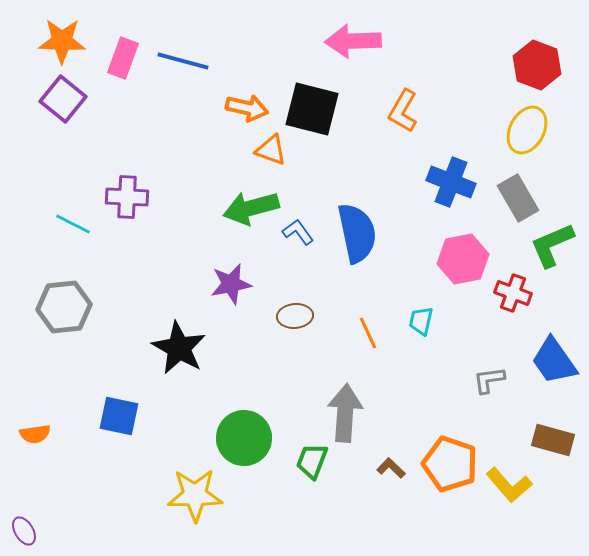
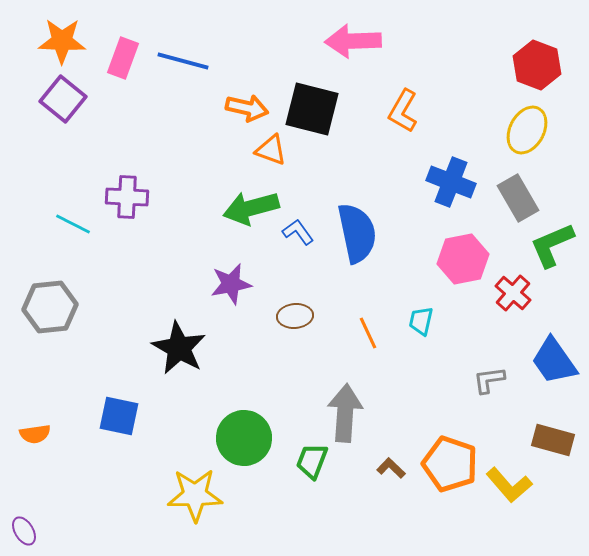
red cross: rotated 21 degrees clockwise
gray hexagon: moved 14 px left
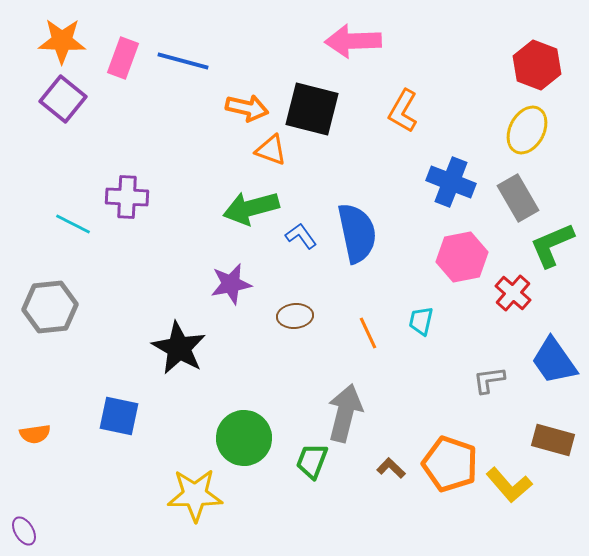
blue L-shape: moved 3 px right, 4 px down
pink hexagon: moved 1 px left, 2 px up
gray arrow: rotated 10 degrees clockwise
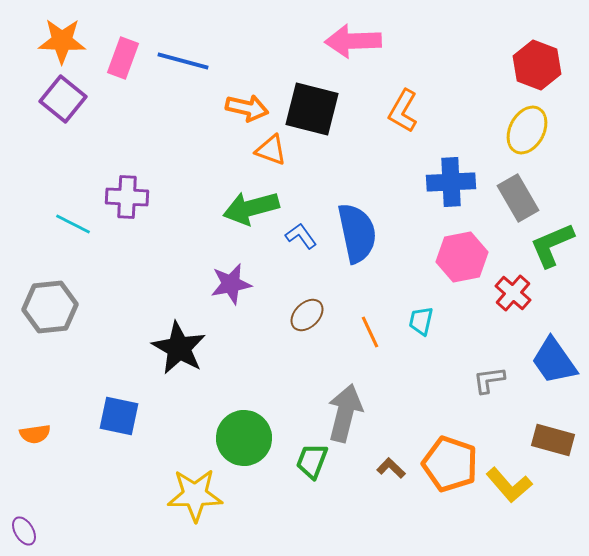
blue cross: rotated 24 degrees counterclockwise
brown ellipse: moved 12 px right, 1 px up; rotated 40 degrees counterclockwise
orange line: moved 2 px right, 1 px up
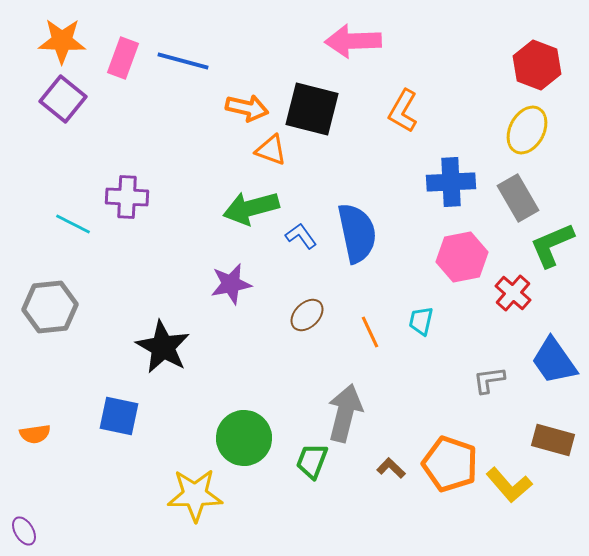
black star: moved 16 px left, 1 px up
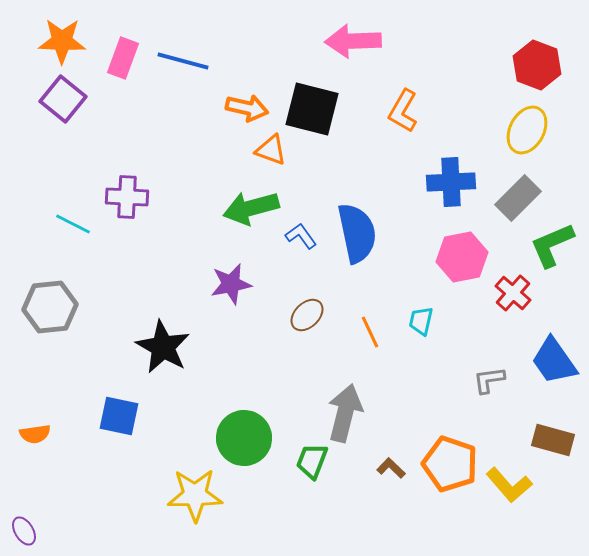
gray rectangle: rotated 75 degrees clockwise
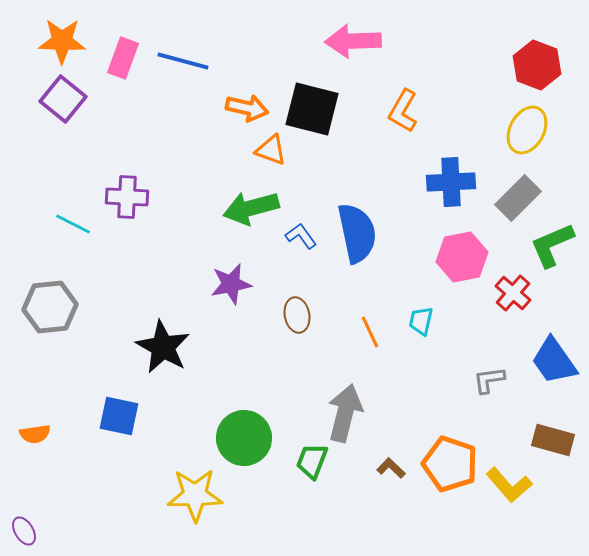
brown ellipse: moved 10 px left; rotated 56 degrees counterclockwise
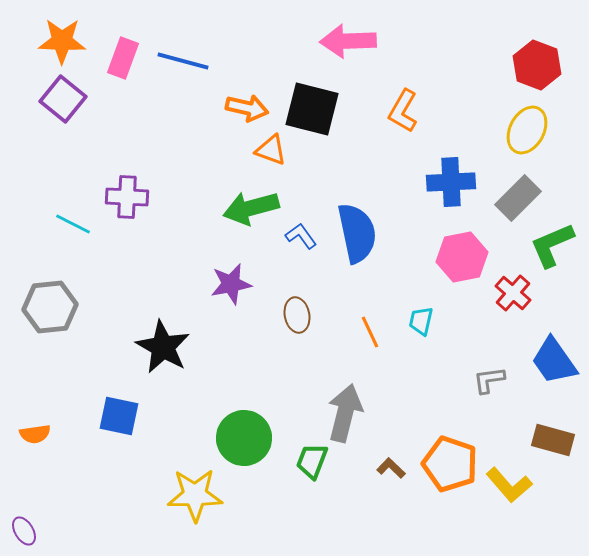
pink arrow: moved 5 px left
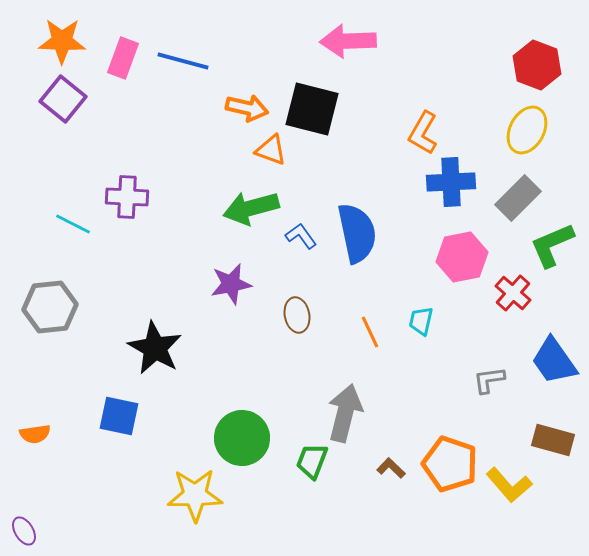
orange L-shape: moved 20 px right, 22 px down
black star: moved 8 px left, 1 px down
green circle: moved 2 px left
